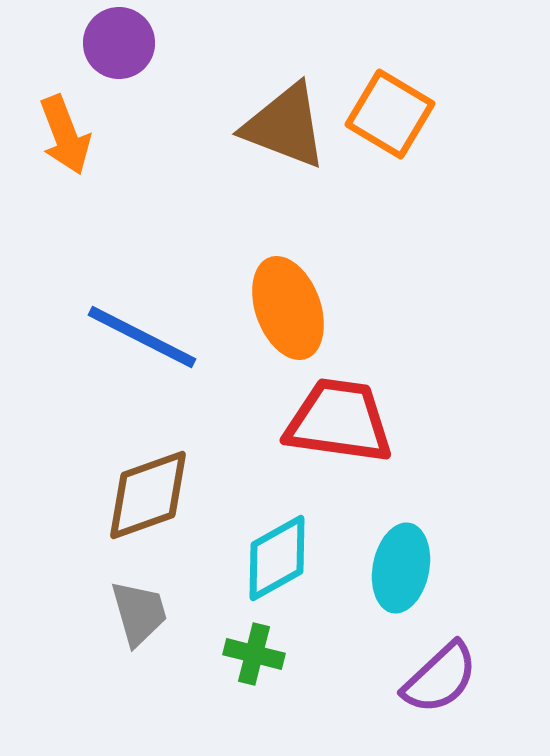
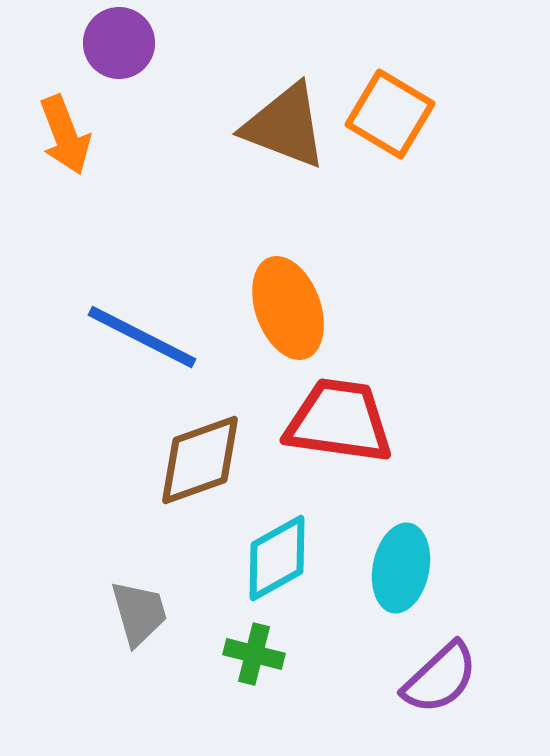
brown diamond: moved 52 px right, 35 px up
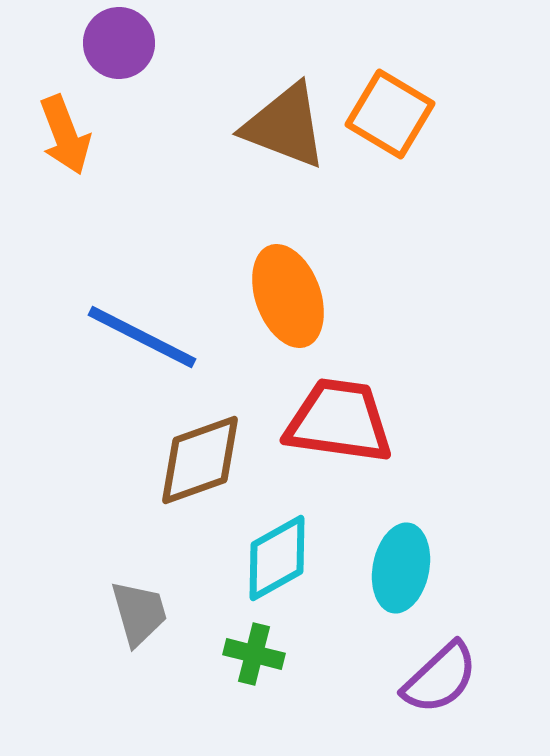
orange ellipse: moved 12 px up
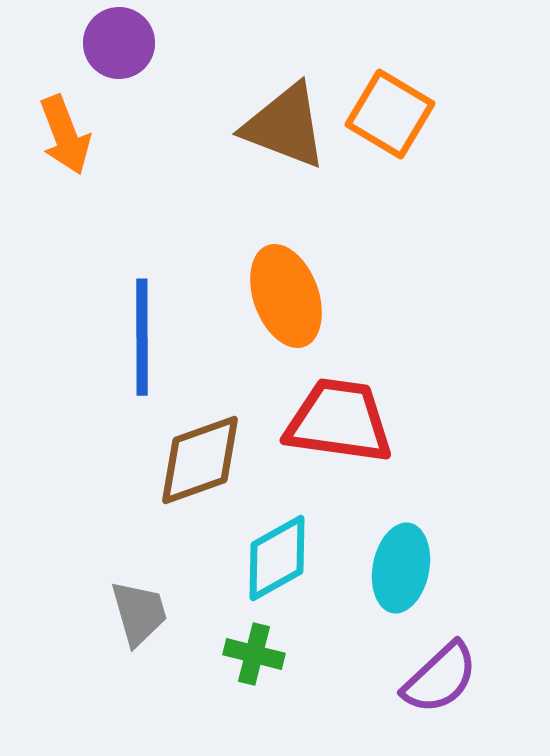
orange ellipse: moved 2 px left
blue line: rotated 63 degrees clockwise
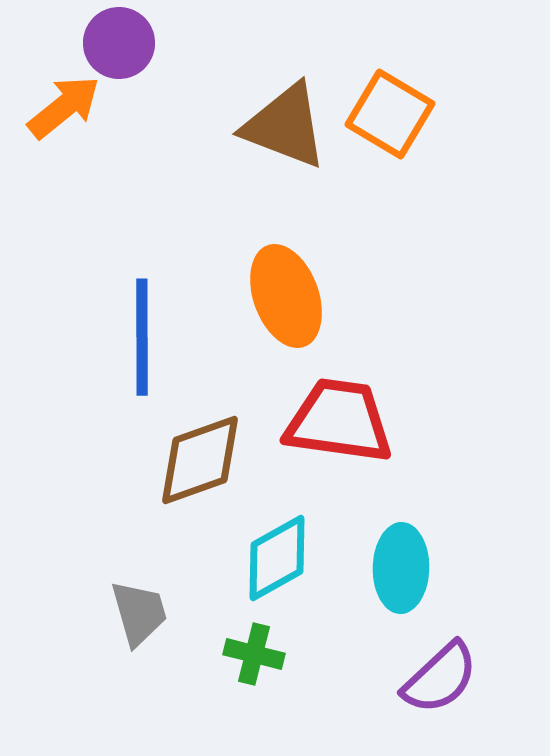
orange arrow: moved 1 px left, 28 px up; rotated 108 degrees counterclockwise
cyan ellipse: rotated 10 degrees counterclockwise
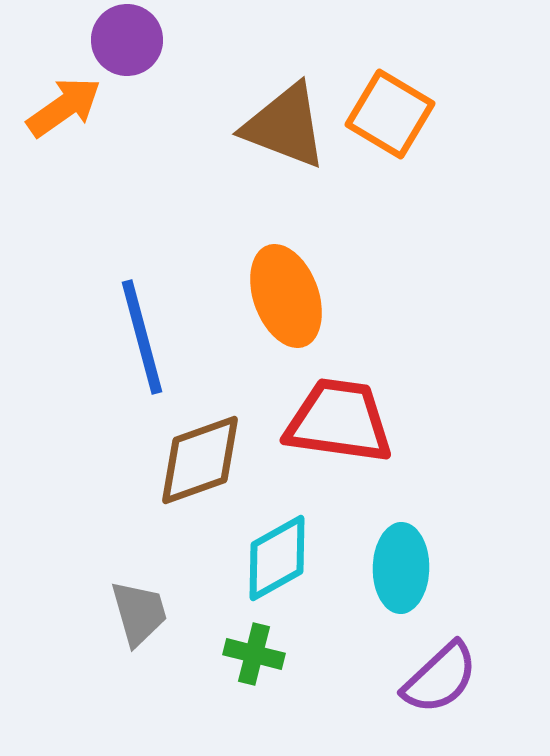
purple circle: moved 8 px right, 3 px up
orange arrow: rotated 4 degrees clockwise
blue line: rotated 15 degrees counterclockwise
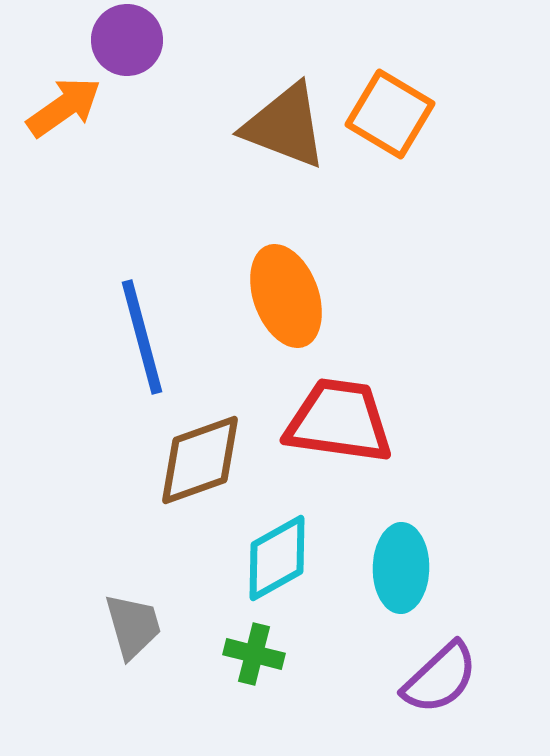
gray trapezoid: moved 6 px left, 13 px down
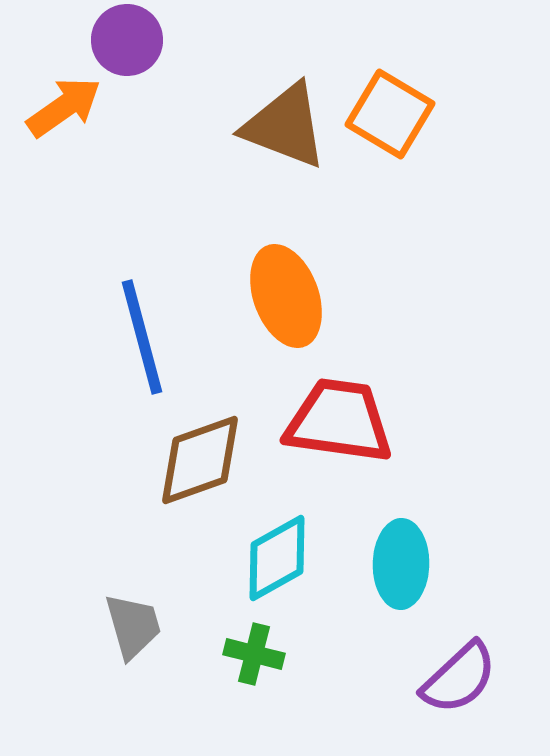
cyan ellipse: moved 4 px up
purple semicircle: moved 19 px right
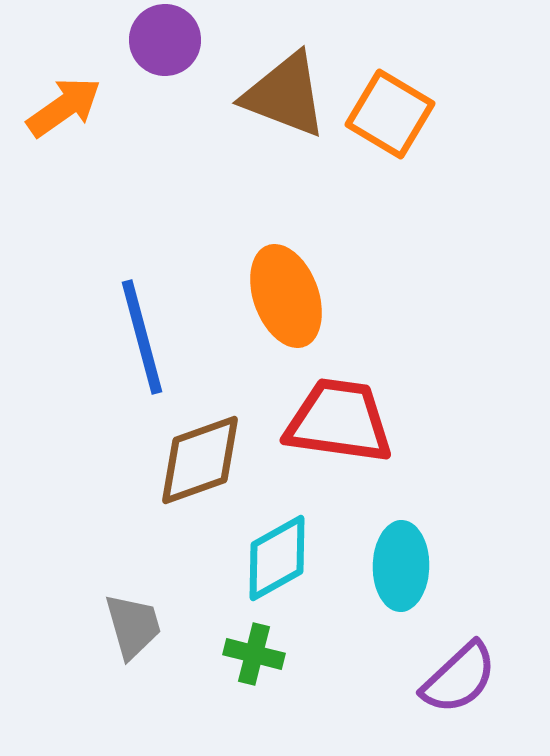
purple circle: moved 38 px right
brown triangle: moved 31 px up
cyan ellipse: moved 2 px down
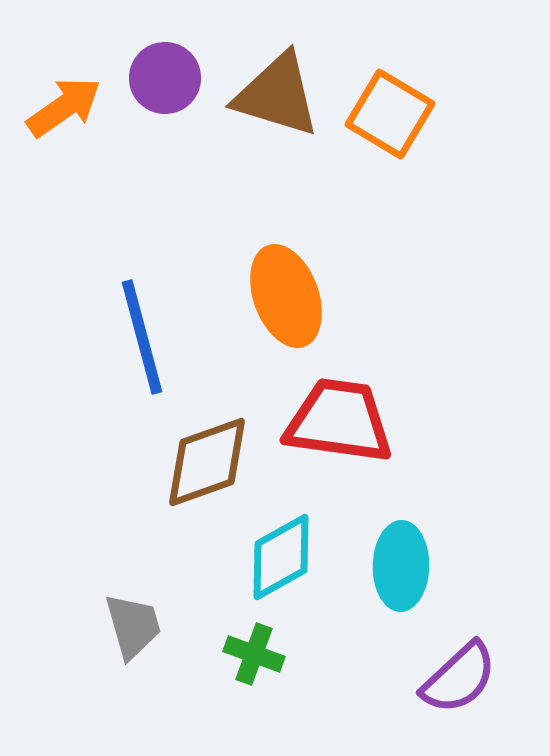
purple circle: moved 38 px down
brown triangle: moved 8 px left; rotated 4 degrees counterclockwise
brown diamond: moved 7 px right, 2 px down
cyan diamond: moved 4 px right, 1 px up
green cross: rotated 6 degrees clockwise
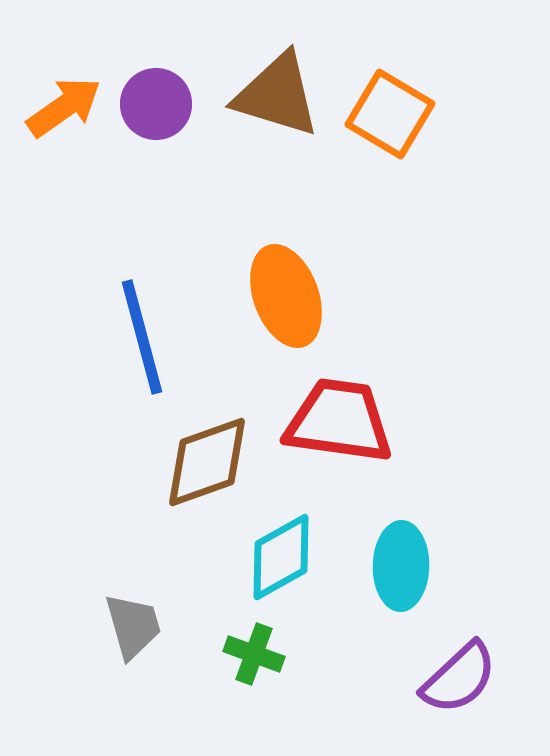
purple circle: moved 9 px left, 26 px down
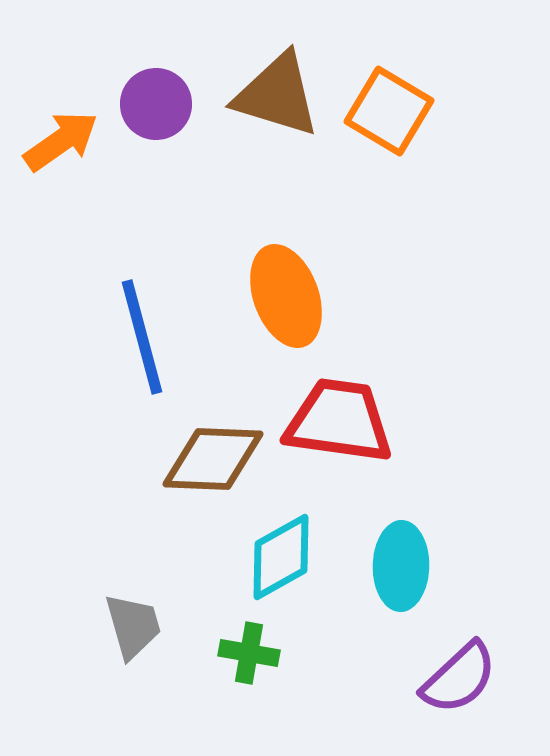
orange arrow: moved 3 px left, 34 px down
orange square: moved 1 px left, 3 px up
brown diamond: moved 6 px right, 3 px up; rotated 22 degrees clockwise
green cross: moved 5 px left, 1 px up; rotated 10 degrees counterclockwise
